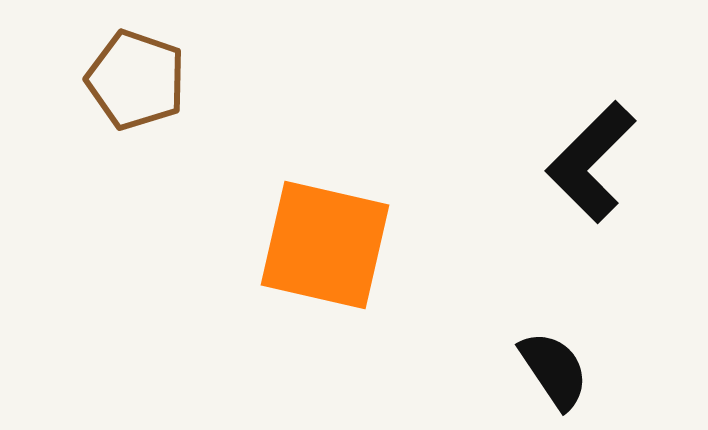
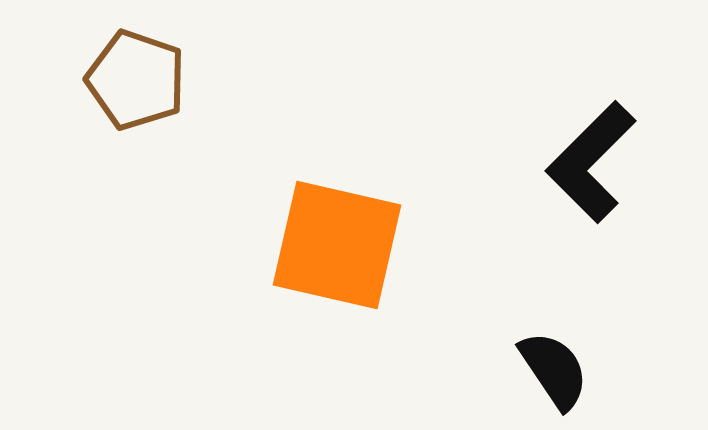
orange square: moved 12 px right
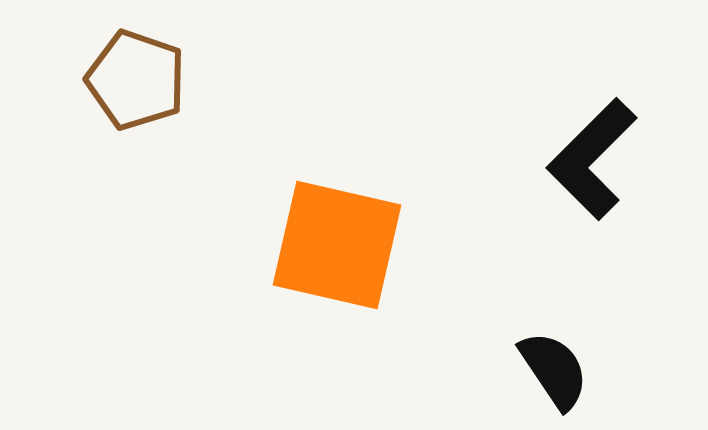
black L-shape: moved 1 px right, 3 px up
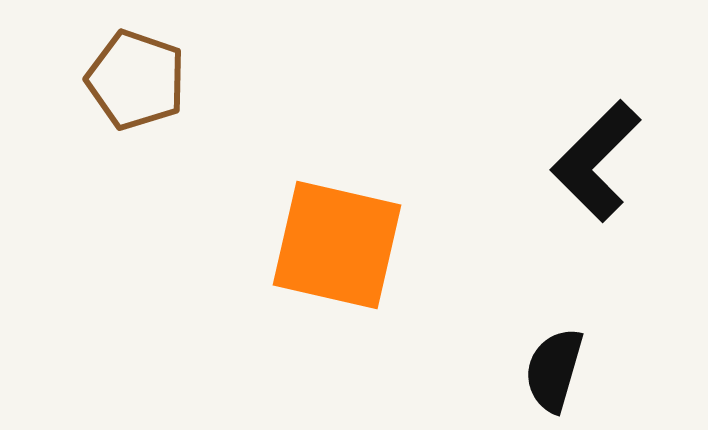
black L-shape: moved 4 px right, 2 px down
black semicircle: rotated 130 degrees counterclockwise
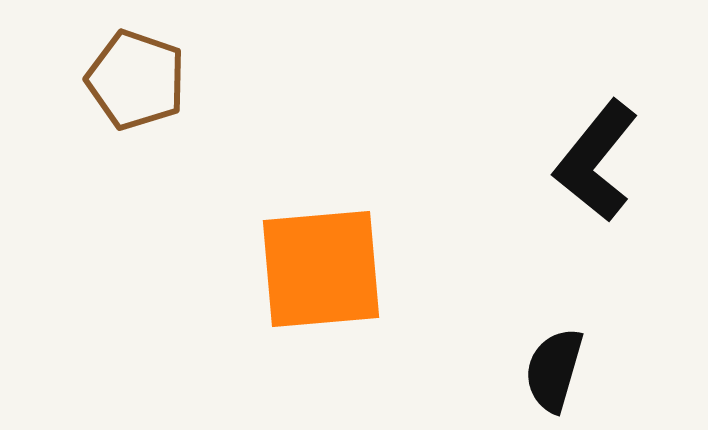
black L-shape: rotated 6 degrees counterclockwise
orange square: moved 16 px left, 24 px down; rotated 18 degrees counterclockwise
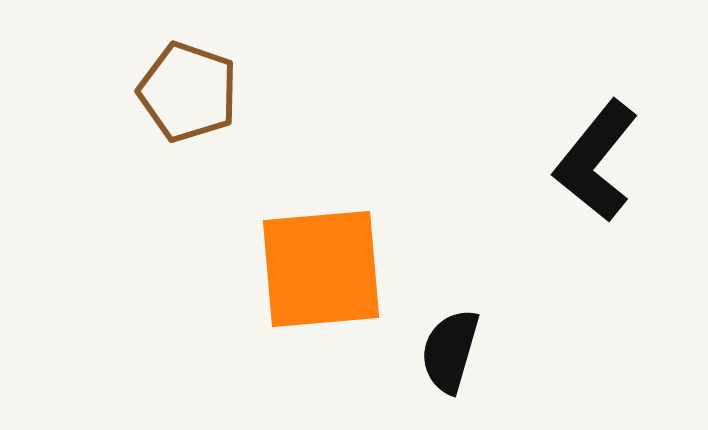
brown pentagon: moved 52 px right, 12 px down
black semicircle: moved 104 px left, 19 px up
